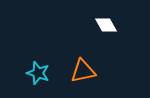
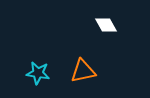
cyan star: rotated 10 degrees counterclockwise
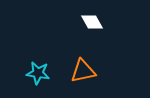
white diamond: moved 14 px left, 3 px up
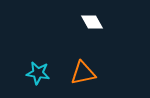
orange triangle: moved 2 px down
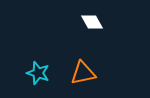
cyan star: rotated 10 degrees clockwise
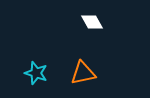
cyan star: moved 2 px left
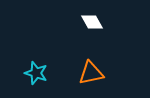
orange triangle: moved 8 px right
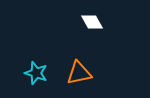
orange triangle: moved 12 px left
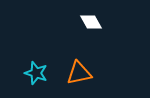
white diamond: moved 1 px left
